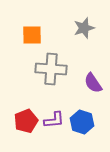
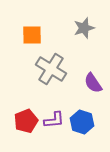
gray cross: rotated 28 degrees clockwise
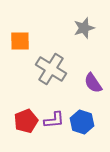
orange square: moved 12 px left, 6 px down
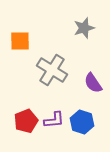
gray cross: moved 1 px right, 1 px down
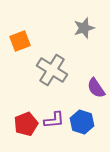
orange square: rotated 20 degrees counterclockwise
purple semicircle: moved 3 px right, 5 px down
red pentagon: moved 3 px down
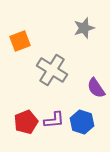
red pentagon: moved 2 px up
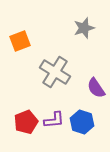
gray cross: moved 3 px right, 2 px down
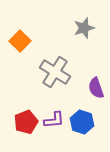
orange square: rotated 25 degrees counterclockwise
purple semicircle: rotated 15 degrees clockwise
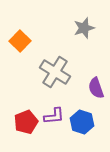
purple L-shape: moved 4 px up
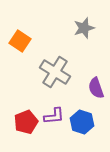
orange square: rotated 10 degrees counterclockwise
